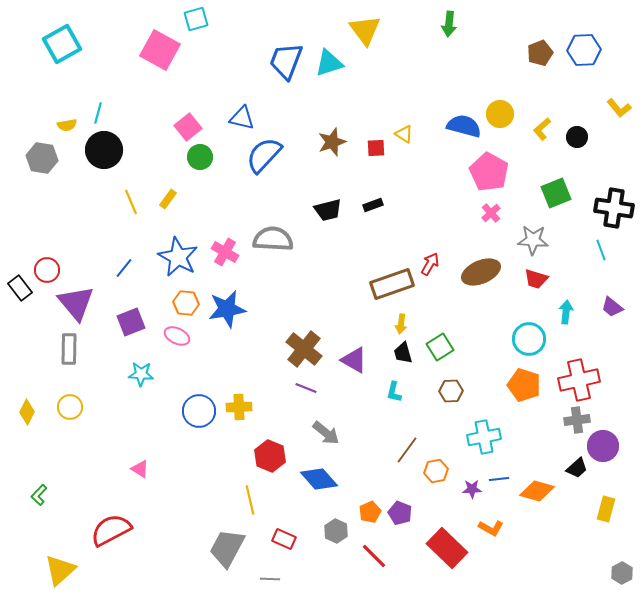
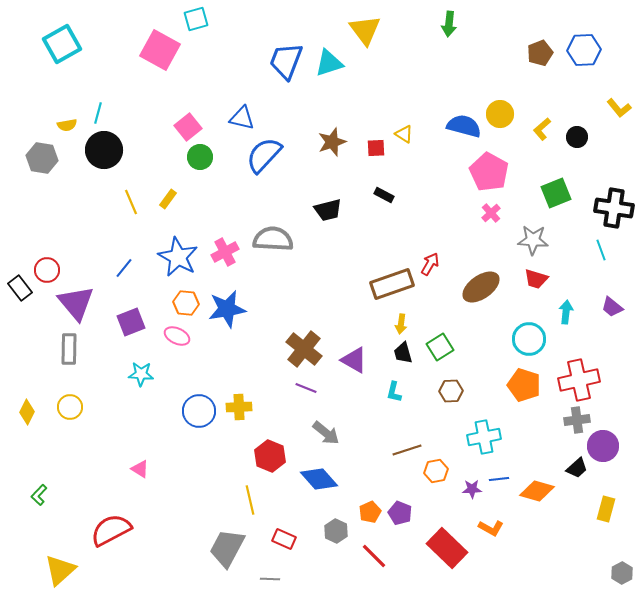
black rectangle at (373, 205): moved 11 px right, 10 px up; rotated 48 degrees clockwise
pink cross at (225, 252): rotated 32 degrees clockwise
brown ellipse at (481, 272): moved 15 px down; rotated 12 degrees counterclockwise
brown line at (407, 450): rotated 36 degrees clockwise
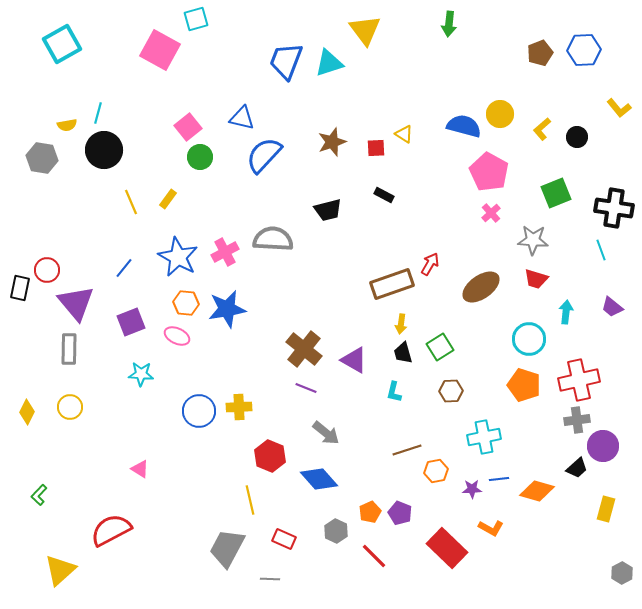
black rectangle at (20, 288): rotated 50 degrees clockwise
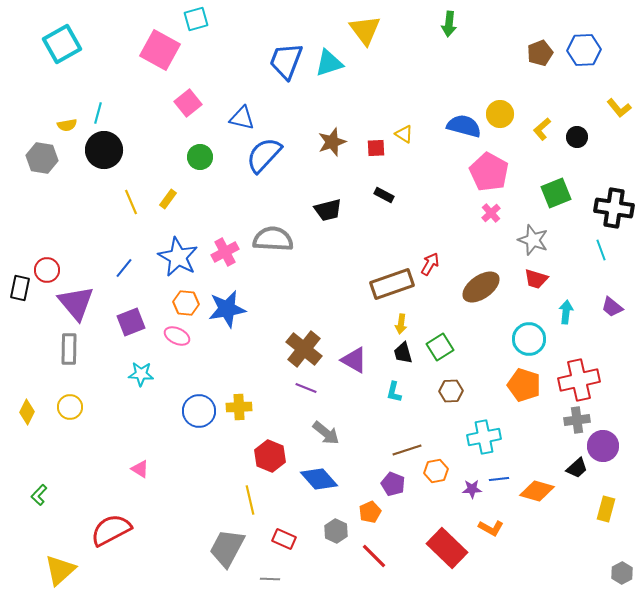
pink square at (188, 127): moved 24 px up
gray star at (533, 240): rotated 16 degrees clockwise
purple pentagon at (400, 513): moved 7 px left, 29 px up
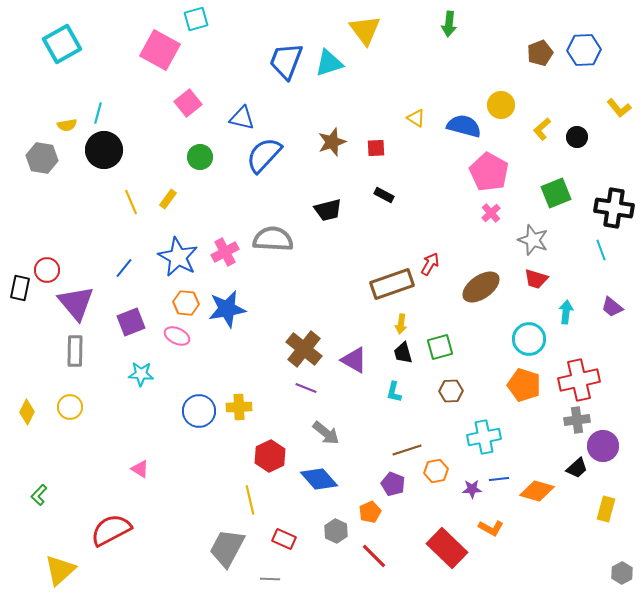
yellow circle at (500, 114): moved 1 px right, 9 px up
yellow triangle at (404, 134): moved 12 px right, 16 px up
green square at (440, 347): rotated 16 degrees clockwise
gray rectangle at (69, 349): moved 6 px right, 2 px down
red hexagon at (270, 456): rotated 12 degrees clockwise
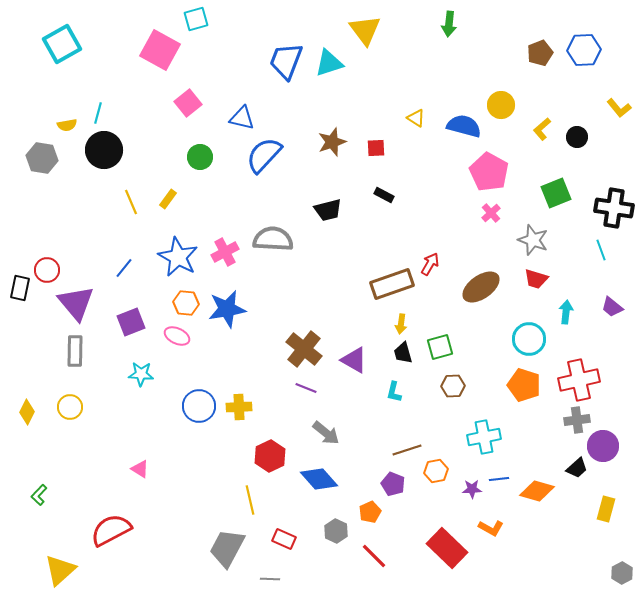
brown hexagon at (451, 391): moved 2 px right, 5 px up
blue circle at (199, 411): moved 5 px up
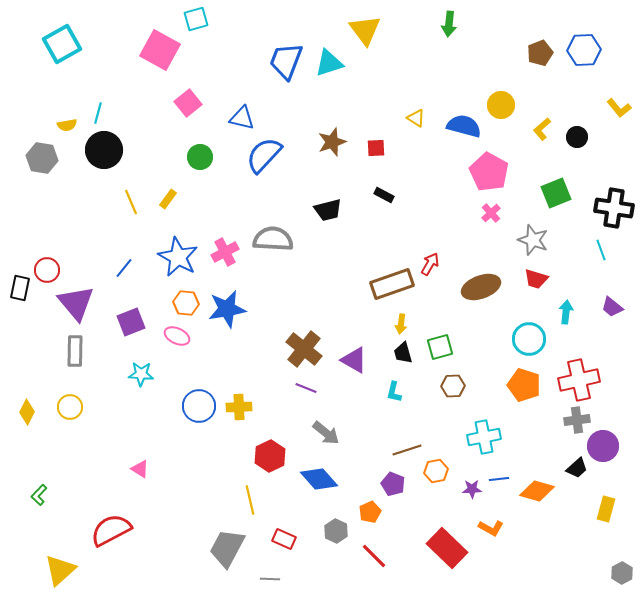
brown ellipse at (481, 287): rotated 15 degrees clockwise
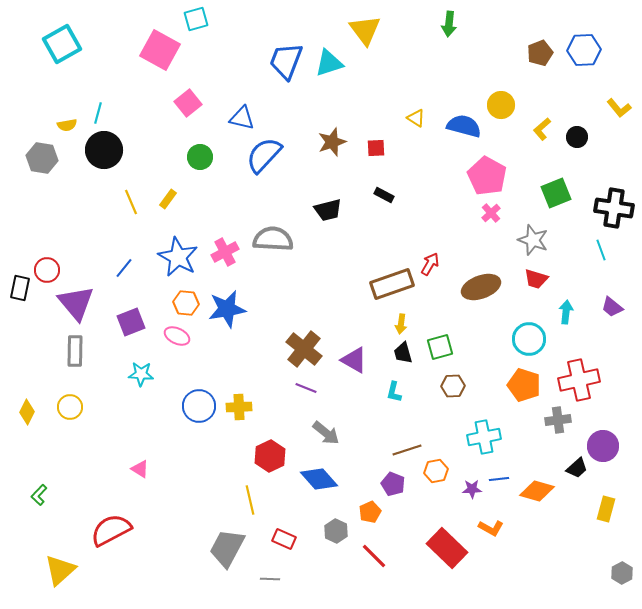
pink pentagon at (489, 172): moved 2 px left, 4 px down
gray cross at (577, 420): moved 19 px left
